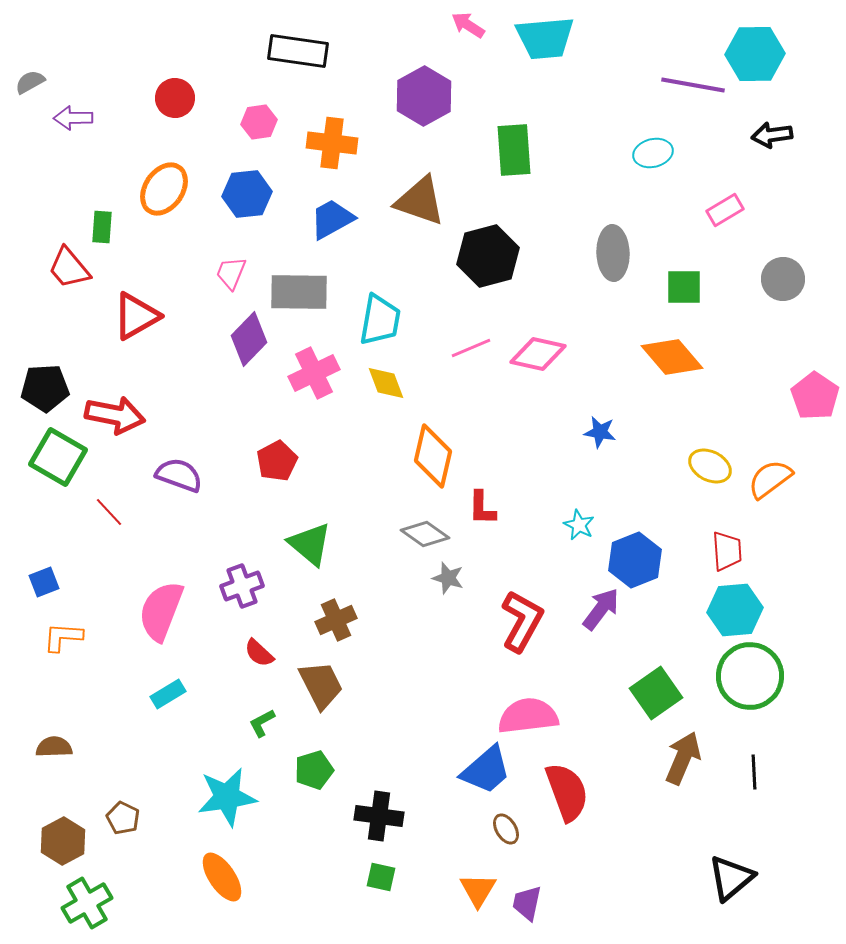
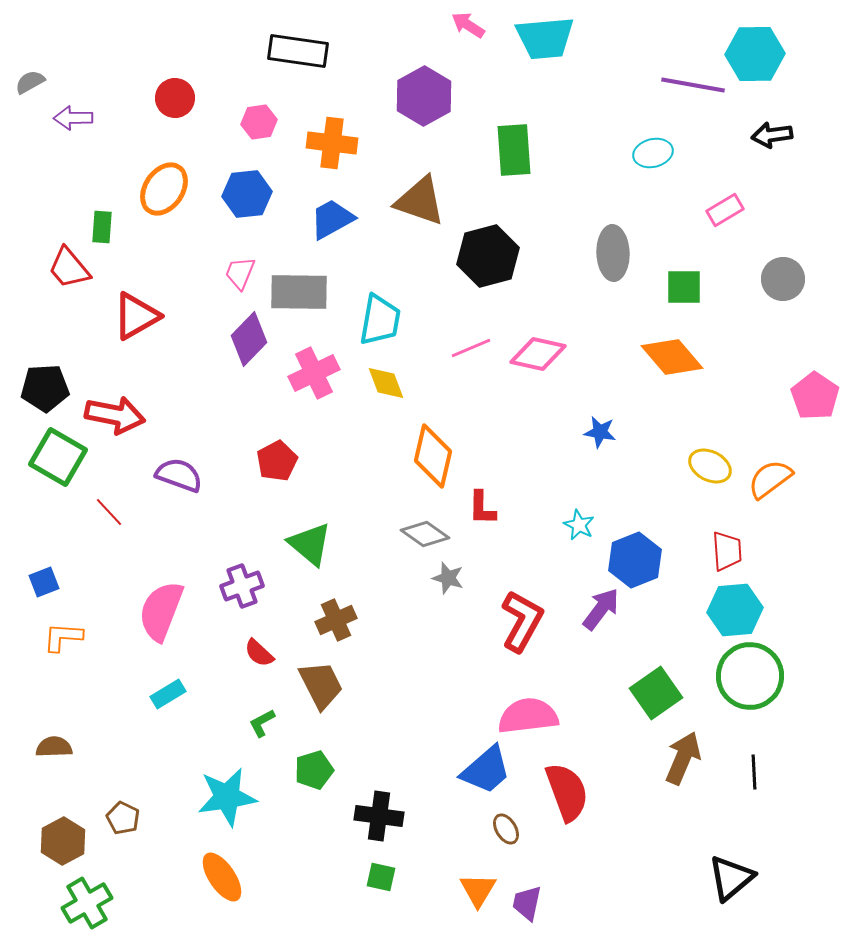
pink trapezoid at (231, 273): moved 9 px right
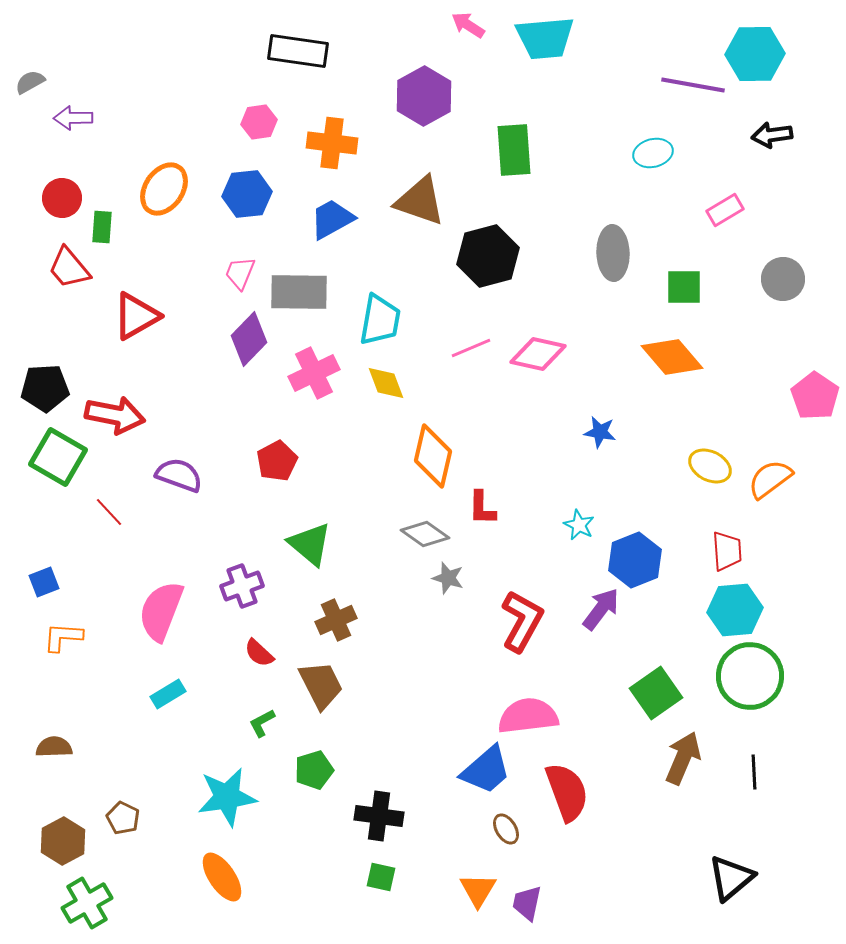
red circle at (175, 98): moved 113 px left, 100 px down
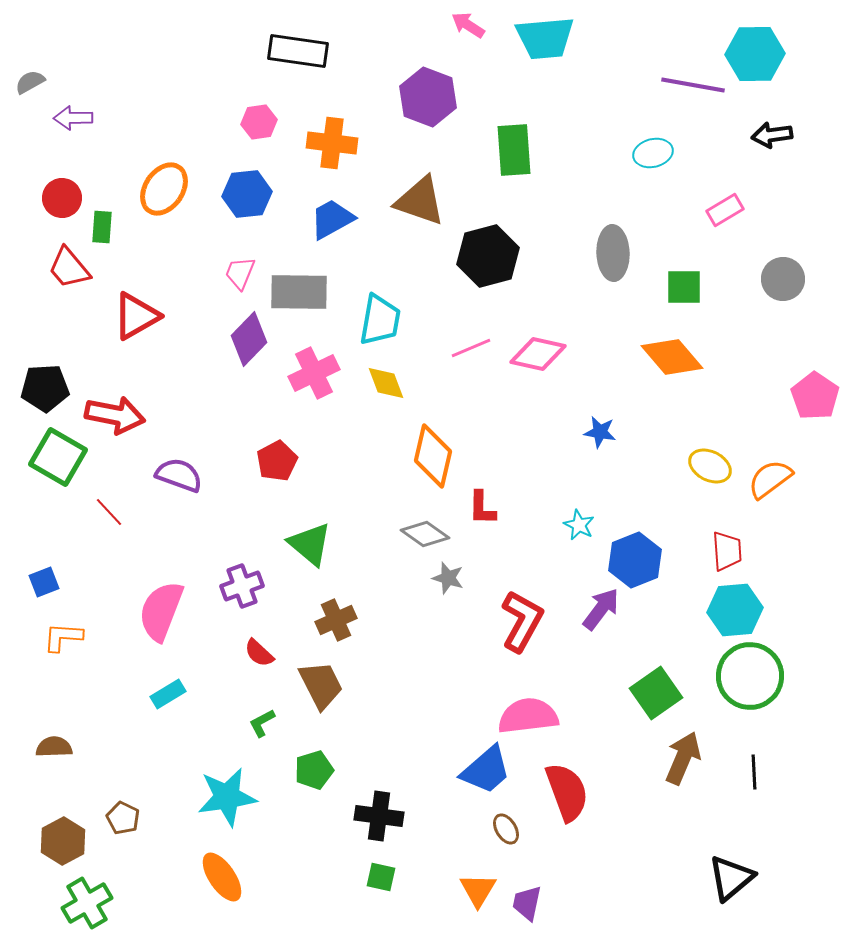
purple hexagon at (424, 96): moved 4 px right, 1 px down; rotated 10 degrees counterclockwise
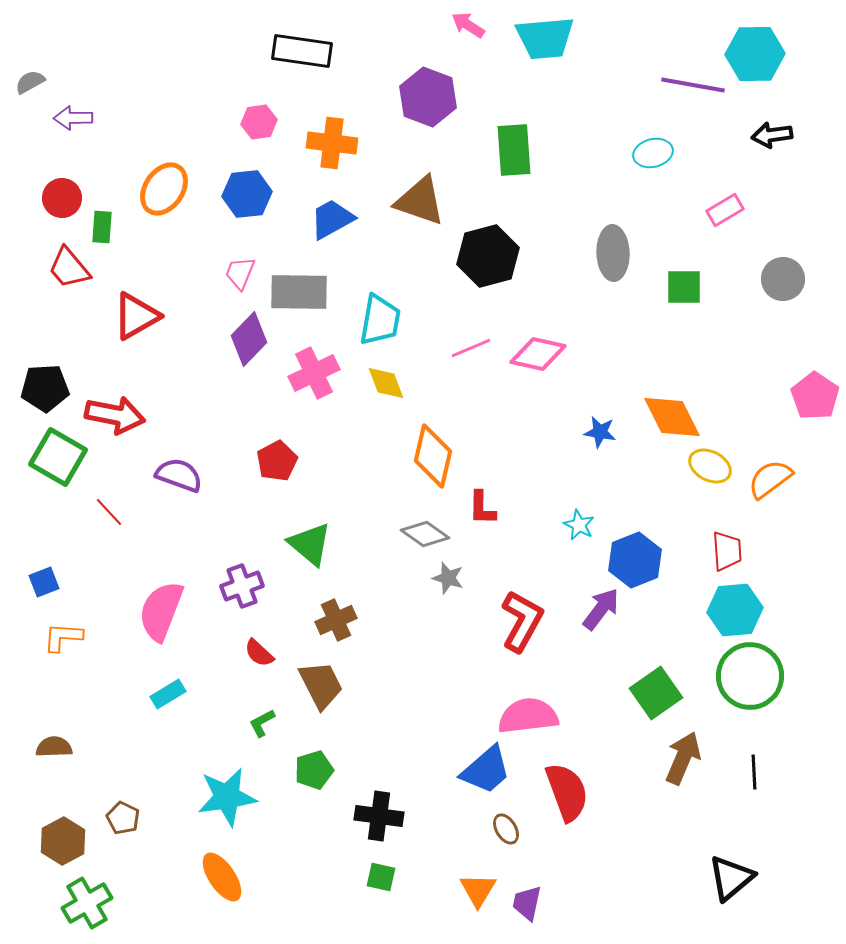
black rectangle at (298, 51): moved 4 px right
orange diamond at (672, 357): moved 60 px down; rotated 14 degrees clockwise
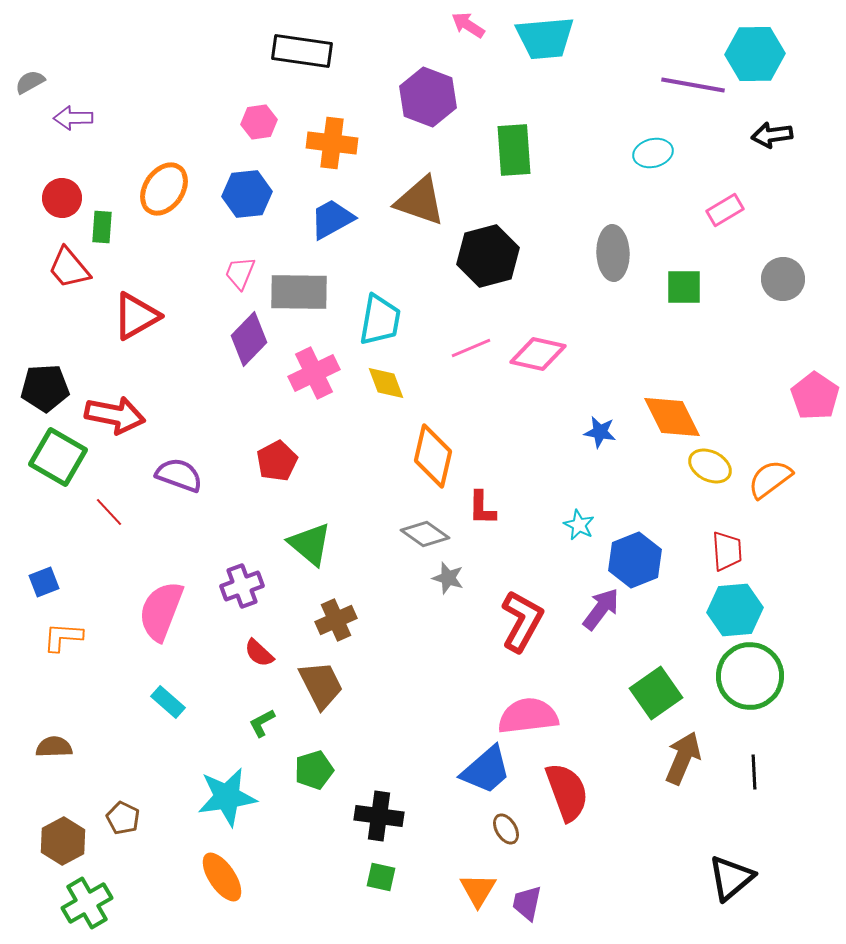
cyan rectangle at (168, 694): moved 8 px down; rotated 72 degrees clockwise
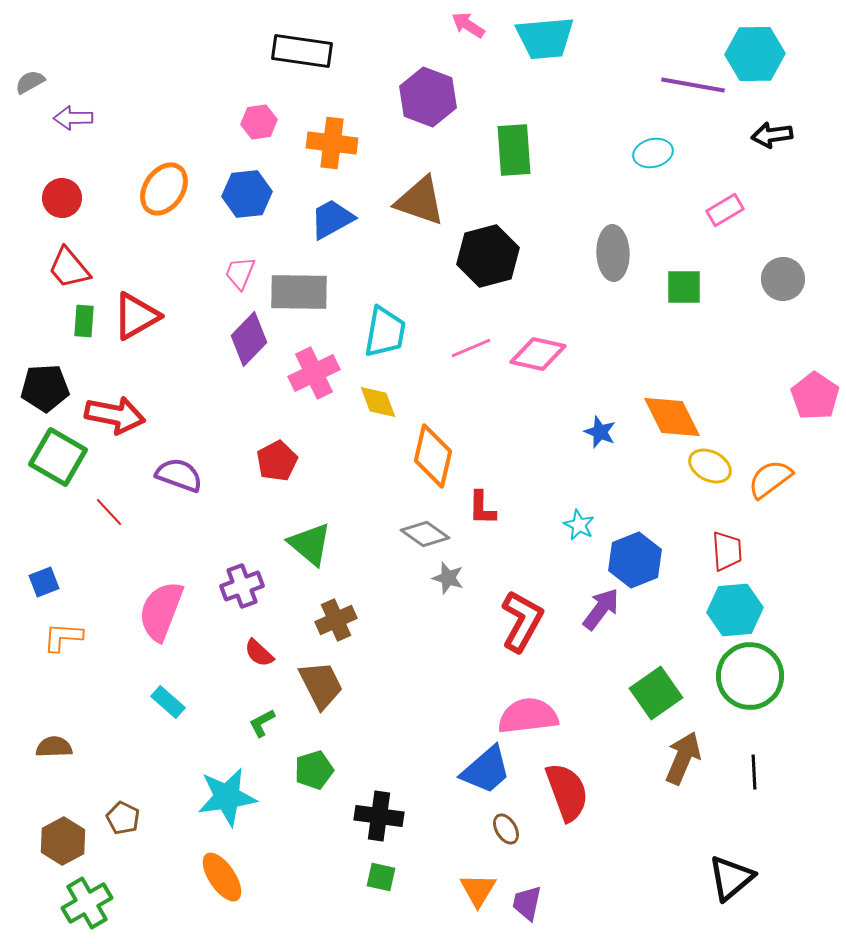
green rectangle at (102, 227): moved 18 px left, 94 px down
cyan trapezoid at (380, 320): moved 5 px right, 12 px down
yellow diamond at (386, 383): moved 8 px left, 19 px down
blue star at (600, 432): rotated 12 degrees clockwise
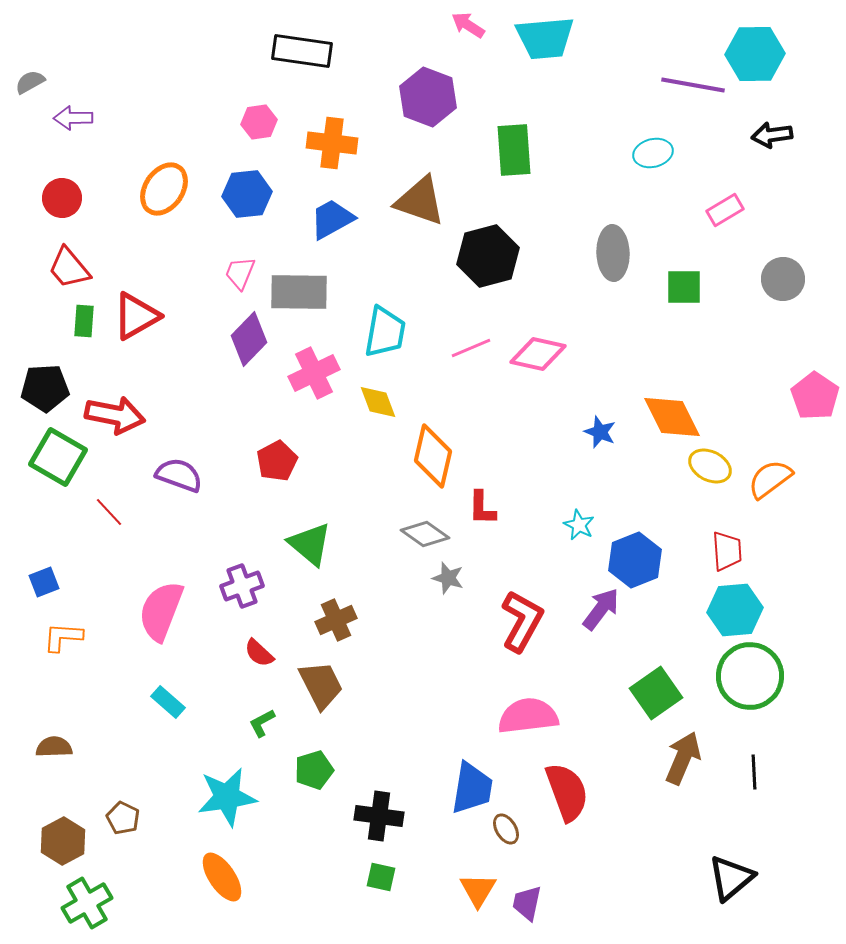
blue trapezoid at (486, 770): moved 14 px left, 18 px down; rotated 40 degrees counterclockwise
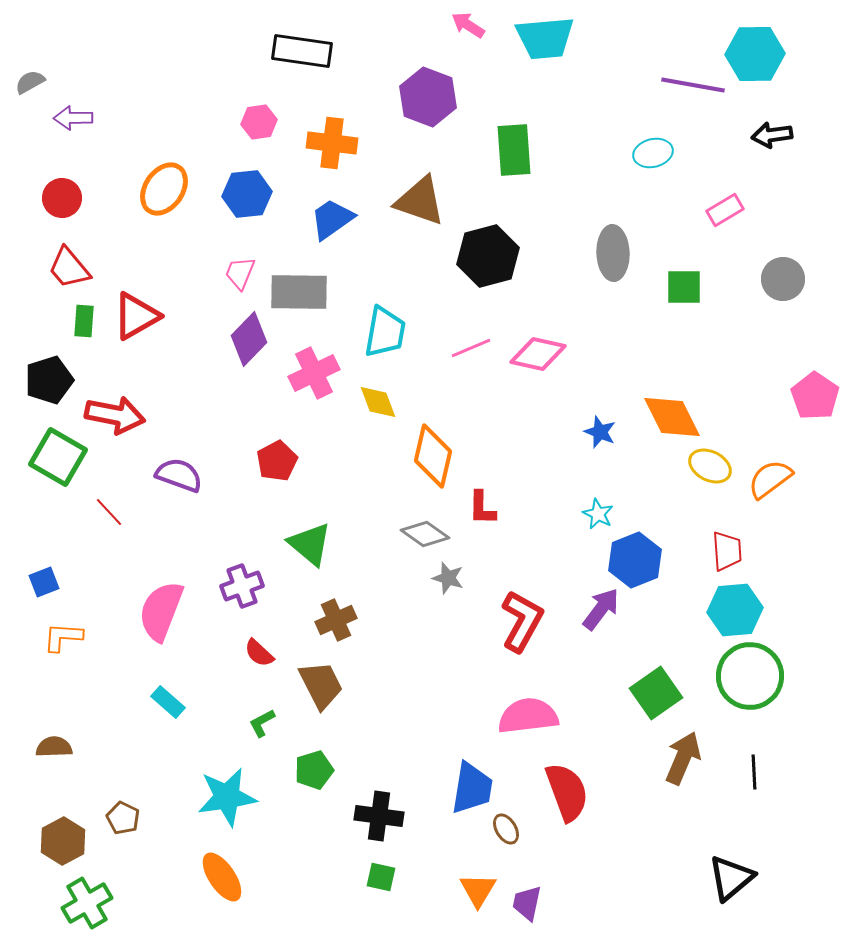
blue trapezoid at (332, 219): rotated 6 degrees counterclockwise
black pentagon at (45, 388): moved 4 px right, 8 px up; rotated 15 degrees counterclockwise
cyan star at (579, 525): moved 19 px right, 11 px up
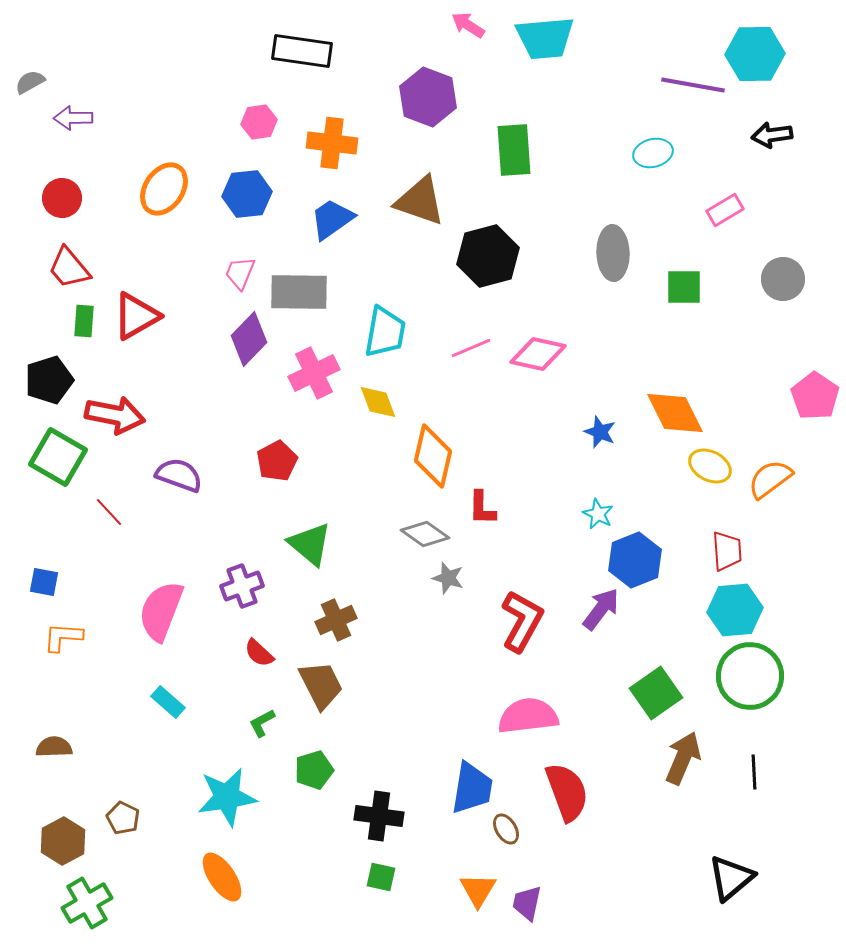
orange diamond at (672, 417): moved 3 px right, 4 px up
blue square at (44, 582): rotated 32 degrees clockwise
